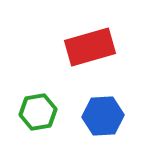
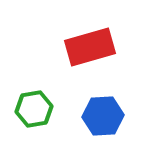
green hexagon: moved 4 px left, 3 px up
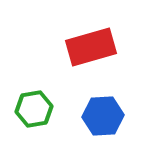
red rectangle: moved 1 px right
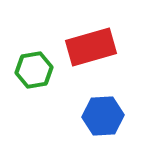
green hexagon: moved 39 px up
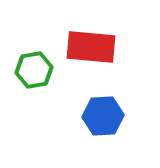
red rectangle: rotated 21 degrees clockwise
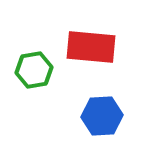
blue hexagon: moved 1 px left
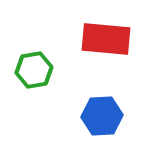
red rectangle: moved 15 px right, 8 px up
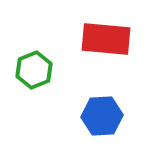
green hexagon: rotated 12 degrees counterclockwise
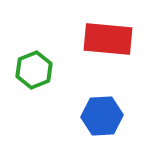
red rectangle: moved 2 px right
